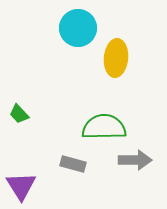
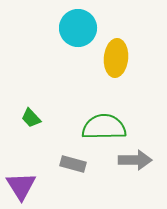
green trapezoid: moved 12 px right, 4 px down
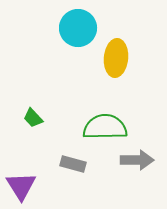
green trapezoid: moved 2 px right
green semicircle: moved 1 px right
gray arrow: moved 2 px right
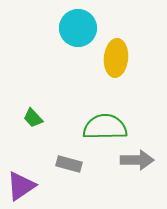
gray rectangle: moved 4 px left
purple triangle: rotated 28 degrees clockwise
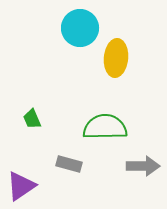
cyan circle: moved 2 px right
green trapezoid: moved 1 px left, 1 px down; rotated 20 degrees clockwise
gray arrow: moved 6 px right, 6 px down
